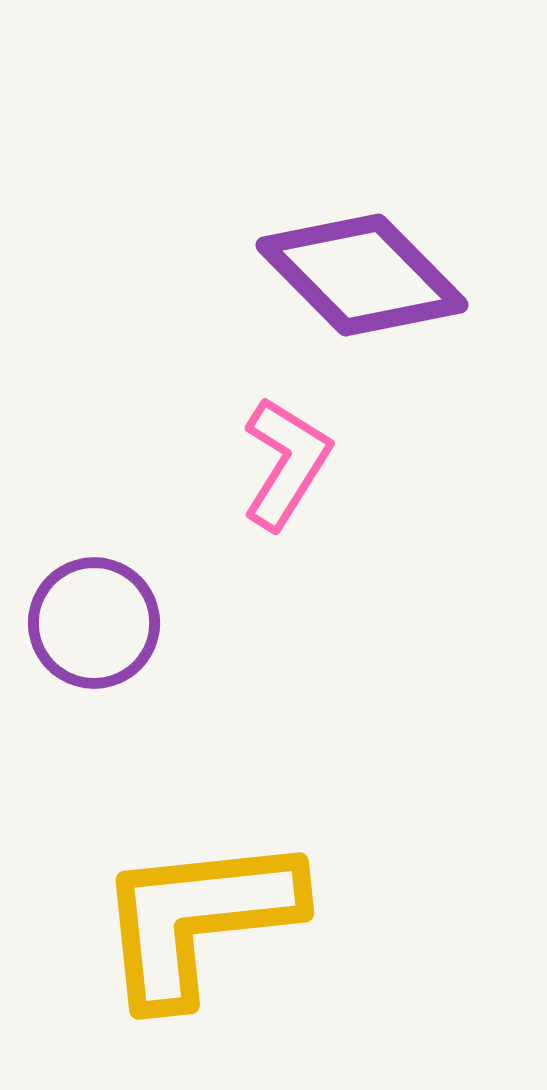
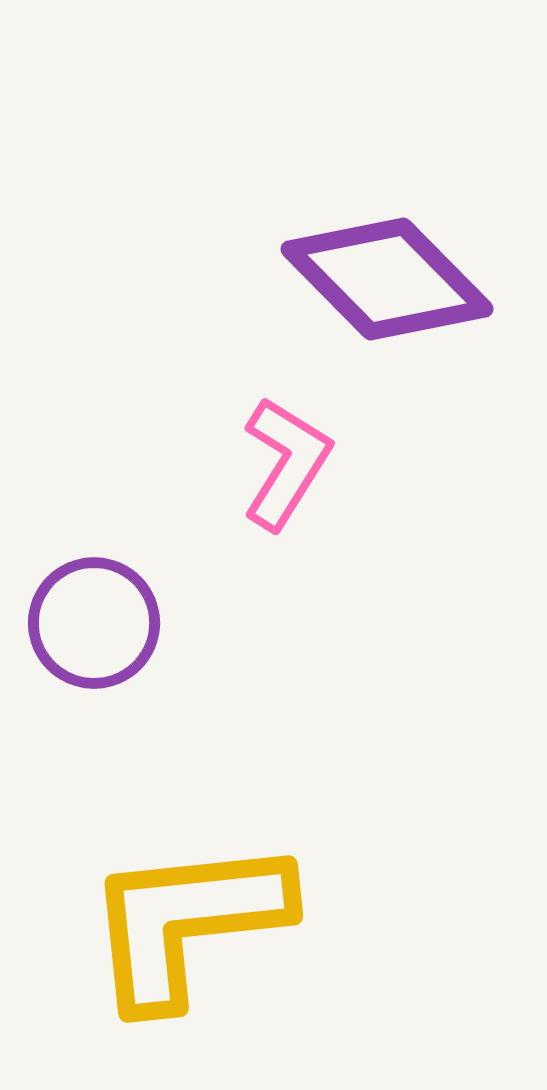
purple diamond: moved 25 px right, 4 px down
yellow L-shape: moved 11 px left, 3 px down
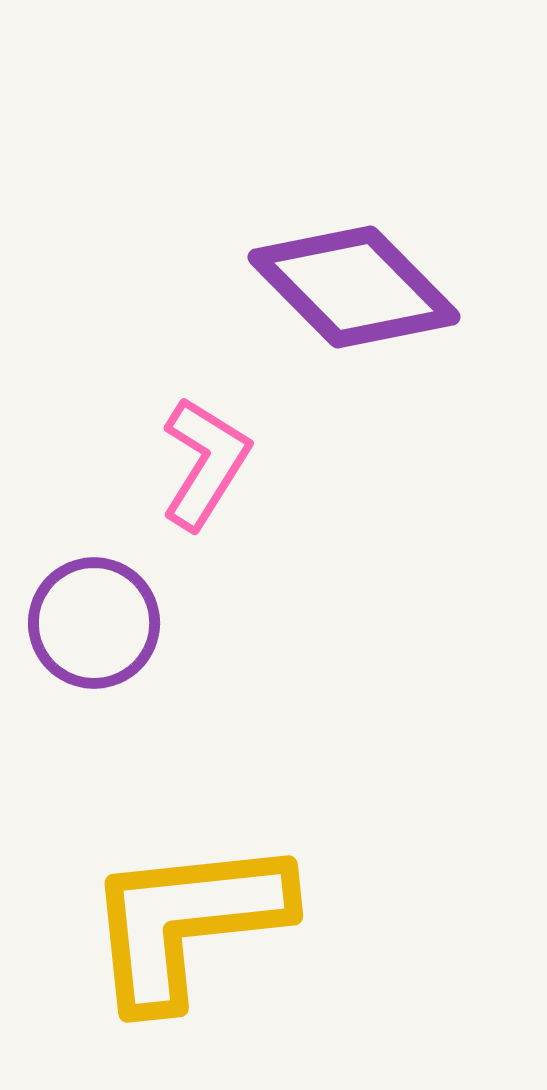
purple diamond: moved 33 px left, 8 px down
pink L-shape: moved 81 px left
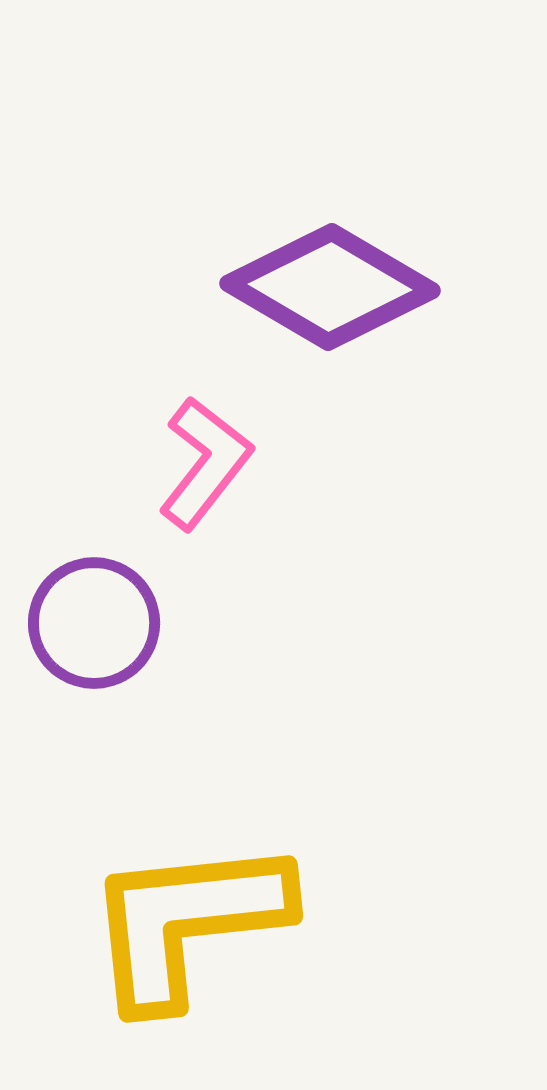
purple diamond: moved 24 px left; rotated 15 degrees counterclockwise
pink L-shape: rotated 6 degrees clockwise
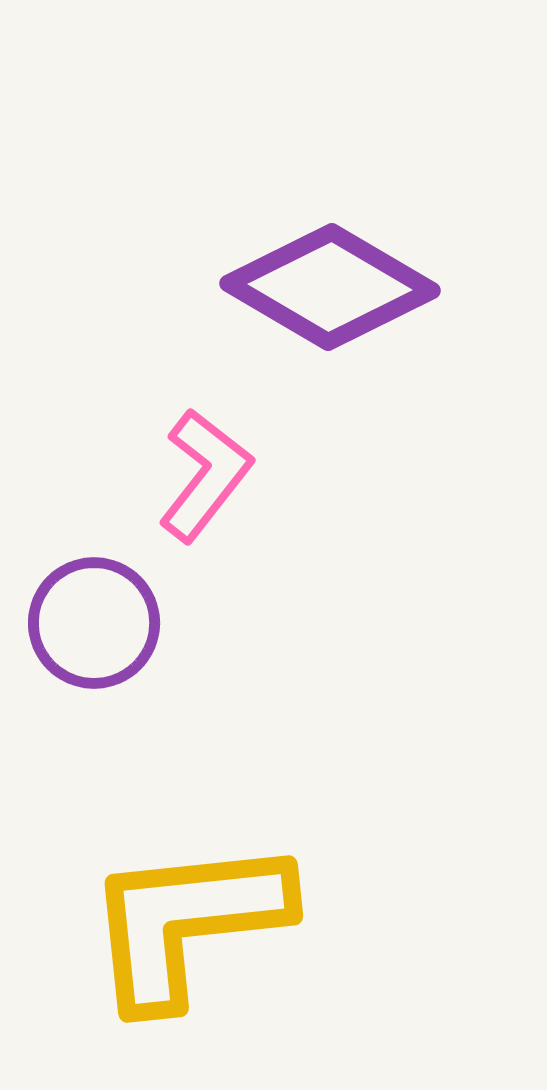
pink L-shape: moved 12 px down
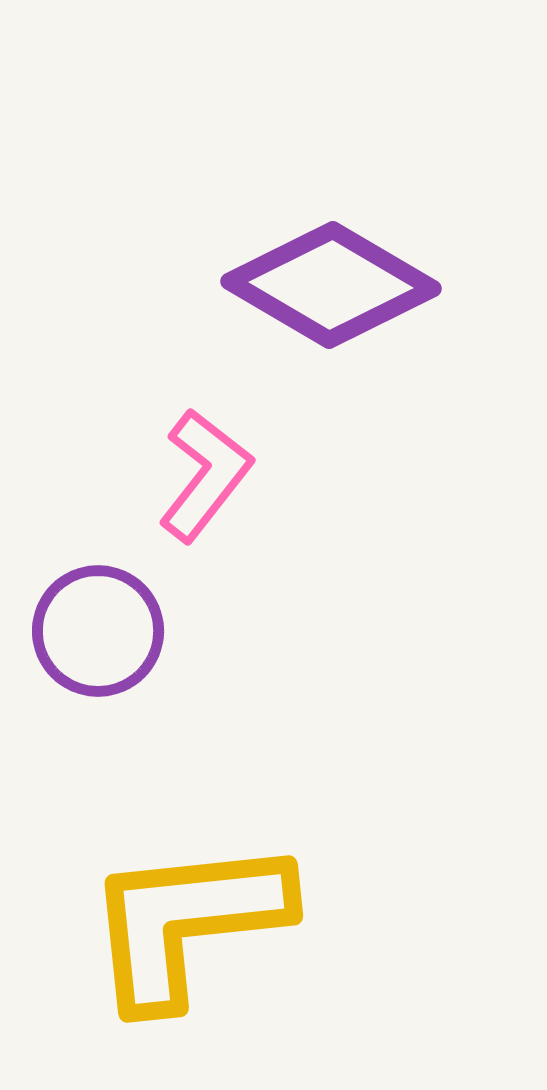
purple diamond: moved 1 px right, 2 px up
purple circle: moved 4 px right, 8 px down
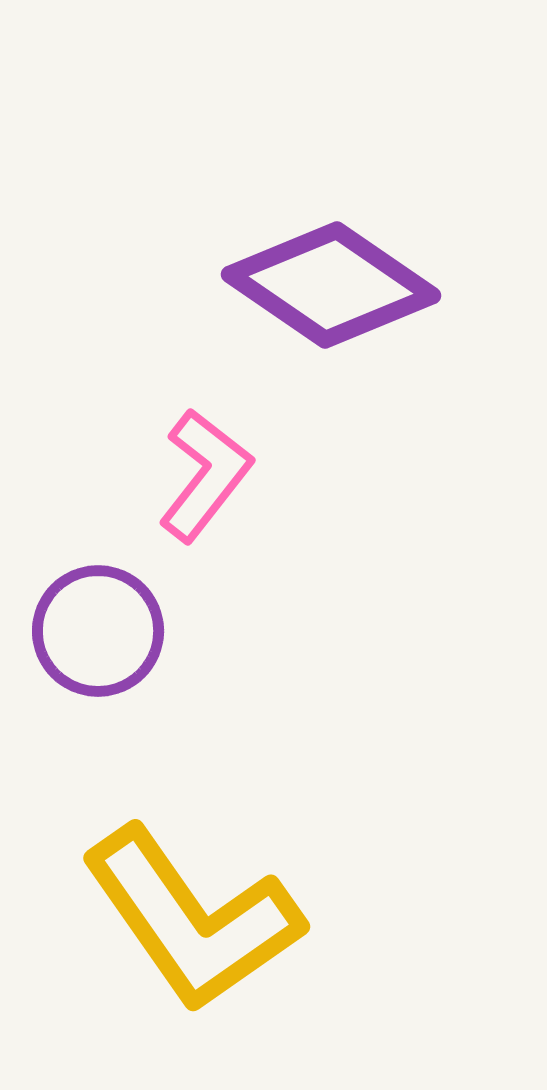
purple diamond: rotated 4 degrees clockwise
yellow L-shape: moved 5 px right, 3 px up; rotated 119 degrees counterclockwise
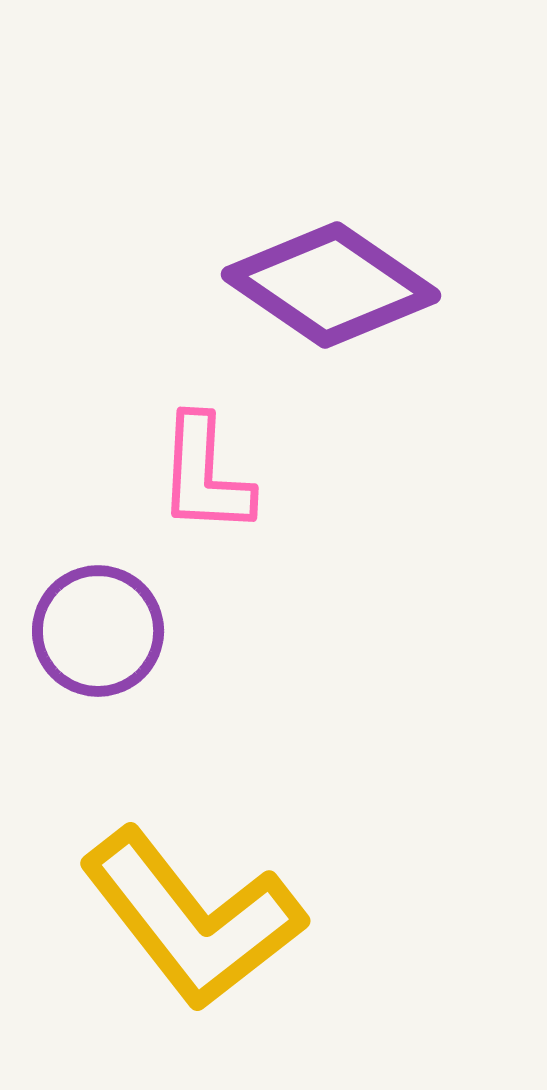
pink L-shape: rotated 145 degrees clockwise
yellow L-shape: rotated 3 degrees counterclockwise
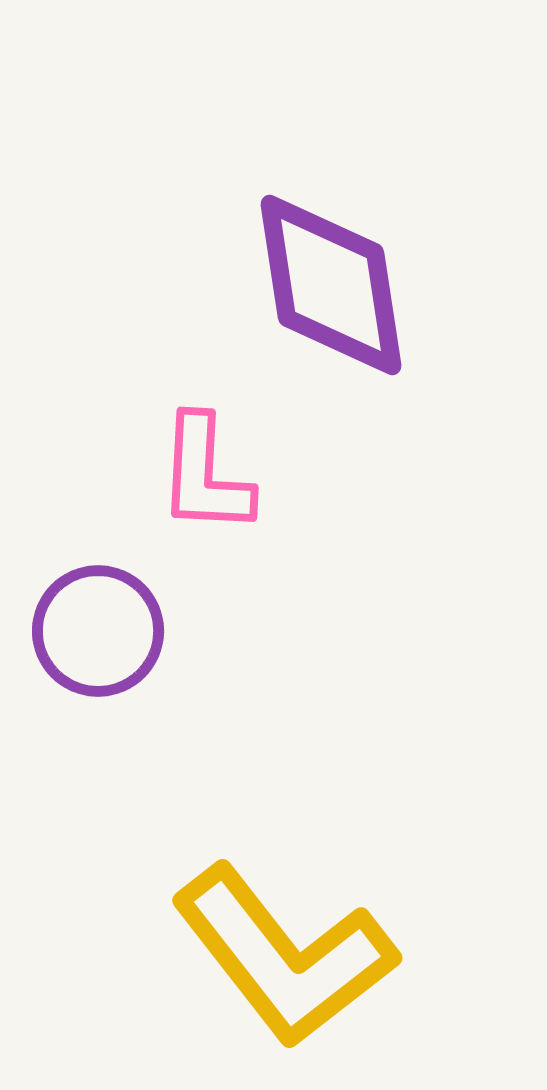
purple diamond: rotated 47 degrees clockwise
yellow L-shape: moved 92 px right, 37 px down
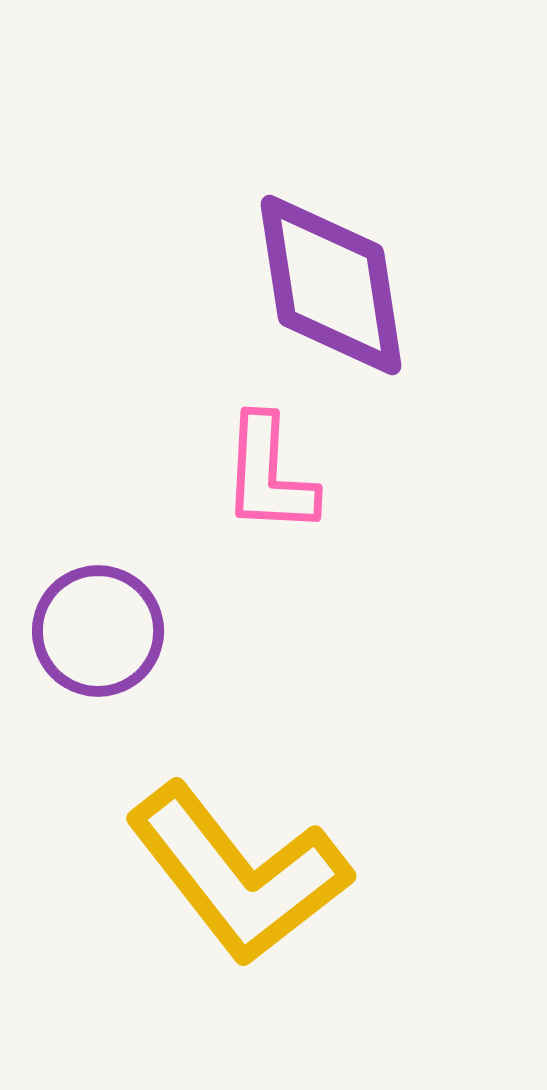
pink L-shape: moved 64 px right
yellow L-shape: moved 46 px left, 82 px up
